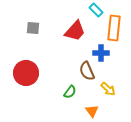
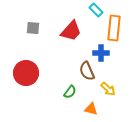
red trapezoid: moved 4 px left
orange triangle: moved 1 px left, 2 px up; rotated 40 degrees counterclockwise
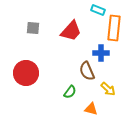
cyan rectangle: moved 2 px right; rotated 24 degrees counterclockwise
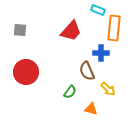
gray square: moved 13 px left, 2 px down
red circle: moved 1 px up
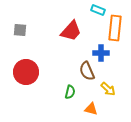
orange rectangle: moved 1 px right
green semicircle: rotated 24 degrees counterclockwise
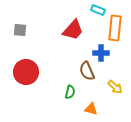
red trapezoid: moved 2 px right, 1 px up
yellow arrow: moved 7 px right, 2 px up
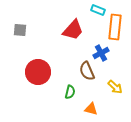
orange rectangle: moved 1 px up
blue cross: rotated 28 degrees counterclockwise
red circle: moved 12 px right
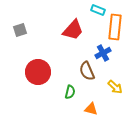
gray square: rotated 24 degrees counterclockwise
blue cross: moved 2 px right
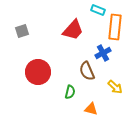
gray square: moved 2 px right, 1 px down
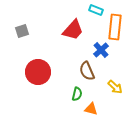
cyan rectangle: moved 2 px left
blue cross: moved 2 px left, 3 px up; rotated 14 degrees counterclockwise
green semicircle: moved 7 px right, 2 px down
